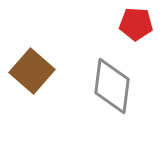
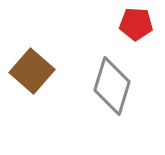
gray diamond: rotated 10 degrees clockwise
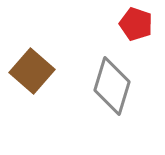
red pentagon: rotated 16 degrees clockwise
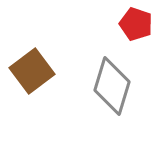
brown square: rotated 12 degrees clockwise
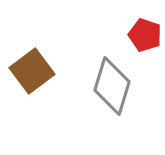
red pentagon: moved 9 px right, 11 px down
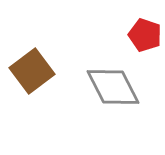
gray diamond: moved 1 px right, 1 px down; rotated 44 degrees counterclockwise
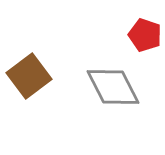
brown square: moved 3 px left, 5 px down
